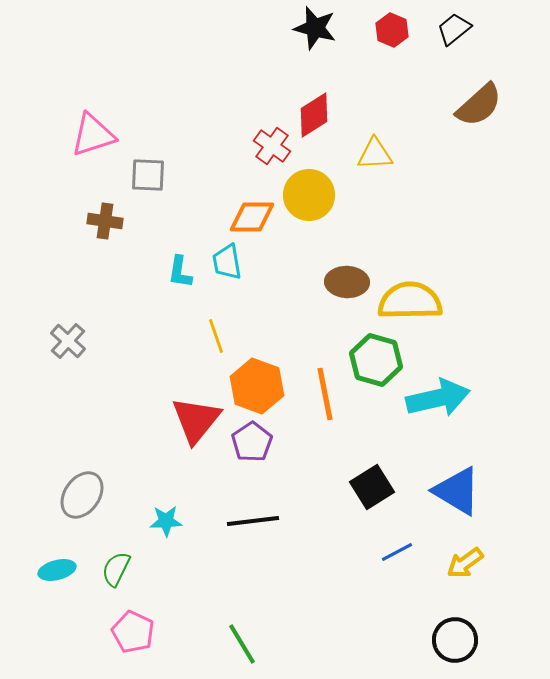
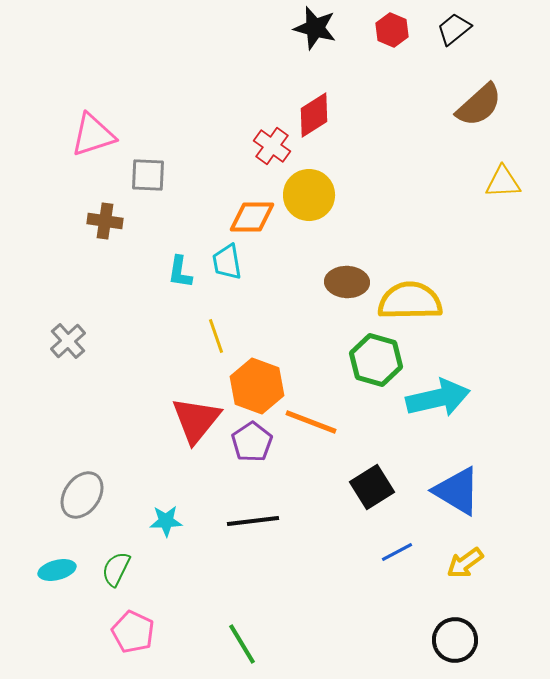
yellow triangle: moved 128 px right, 28 px down
gray cross: rotated 6 degrees clockwise
orange line: moved 14 px left, 28 px down; rotated 58 degrees counterclockwise
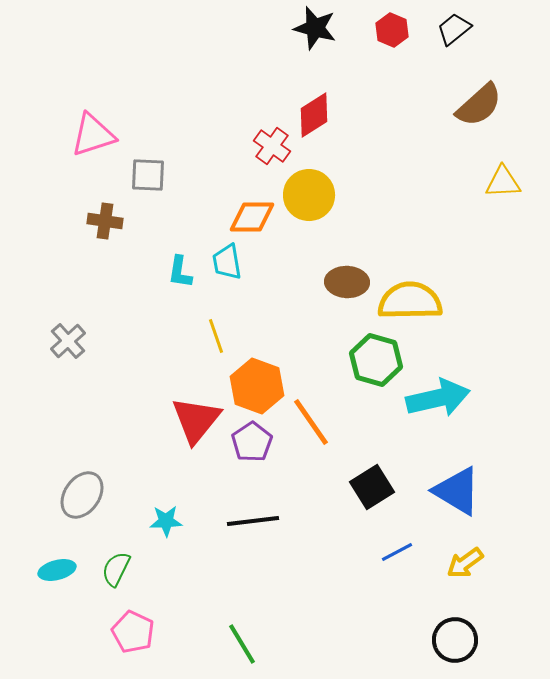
orange line: rotated 34 degrees clockwise
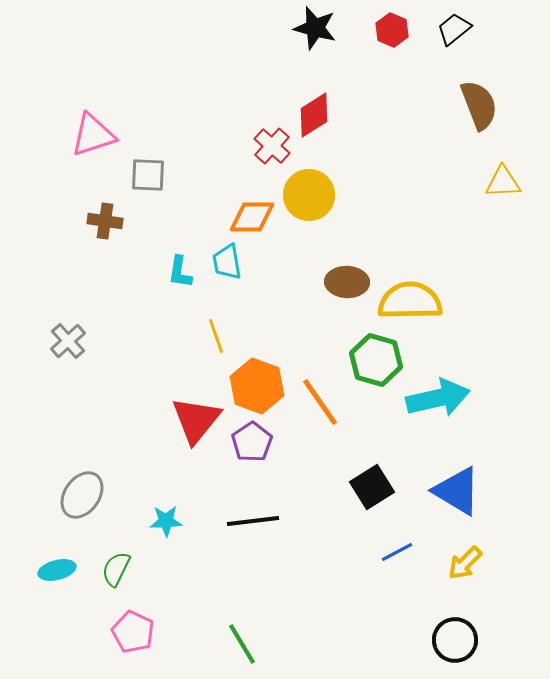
brown semicircle: rotated 69 degrees counterclockwise
red cross: rotated 6 degrees clockwise
orange line: moved 9 px right, 20 px up
yellow arrow: rotated 9 degrees counterclockwise
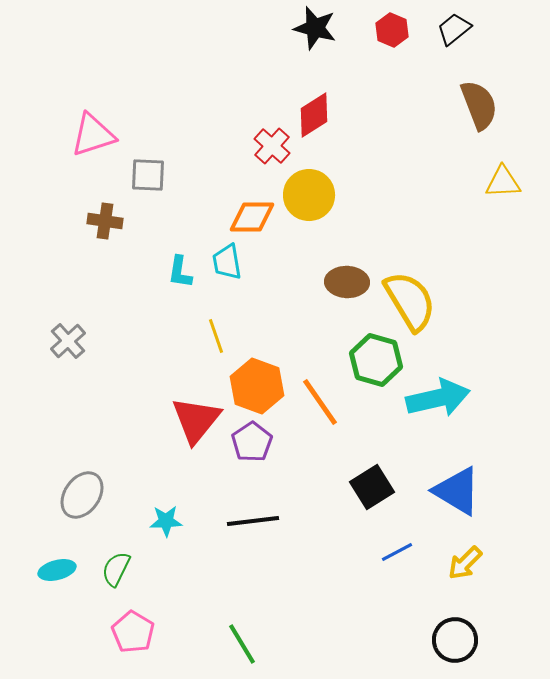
yellow semicircle: rotated 60 degrees clockwise
pink pentagon: rotated 6 degrees clockwise
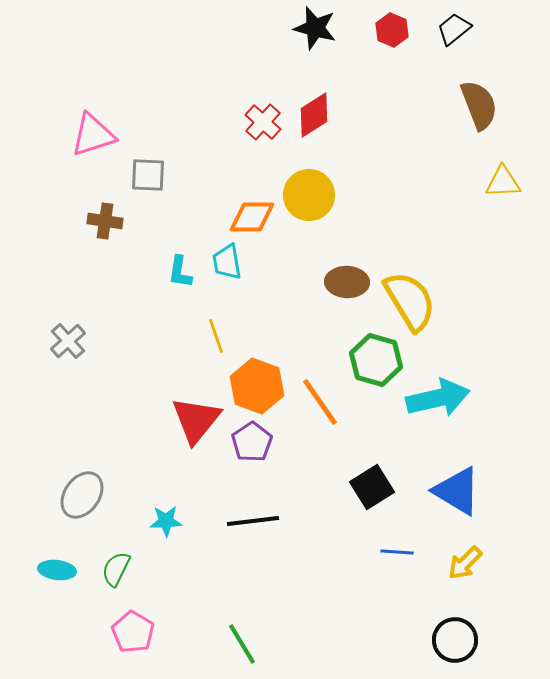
red cross: moved 9 px left, 24 px up
blue line: rotated 32 degrees clockwise
cyan ellipse: rotated 21 degrees clockwise
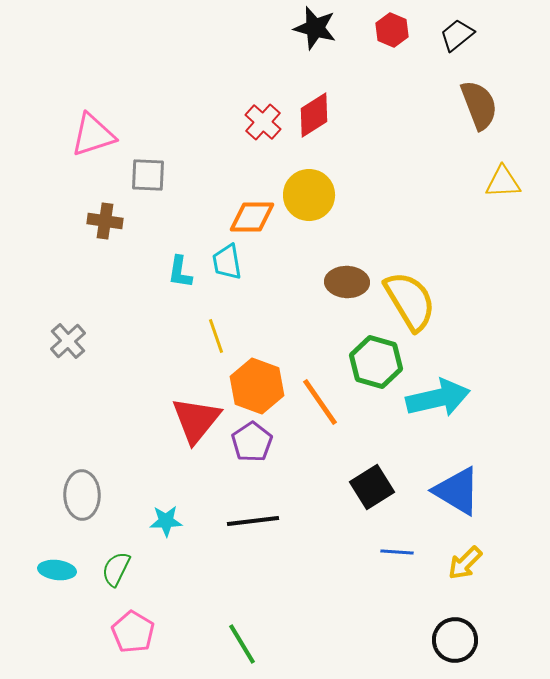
black trapezoid: moved 3 px right, 6 px down
green hexagon: moved 2 px down
gray ellipse: rotated 36 degrees counterclockwise
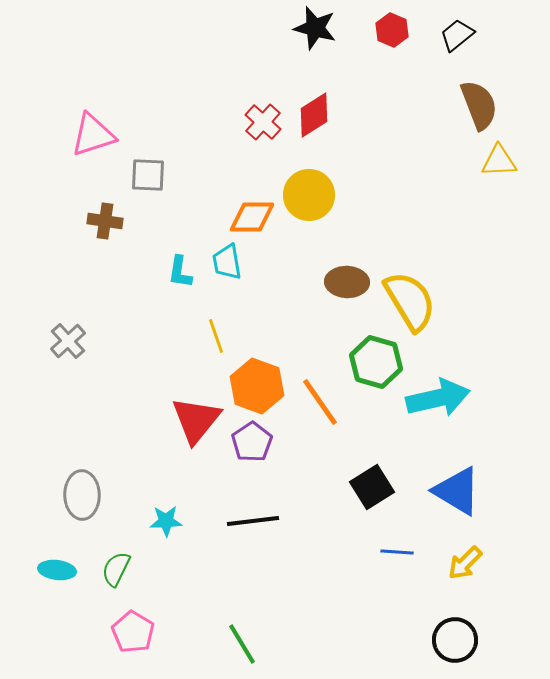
yellow triangle: moved 4 px left, 21 px up
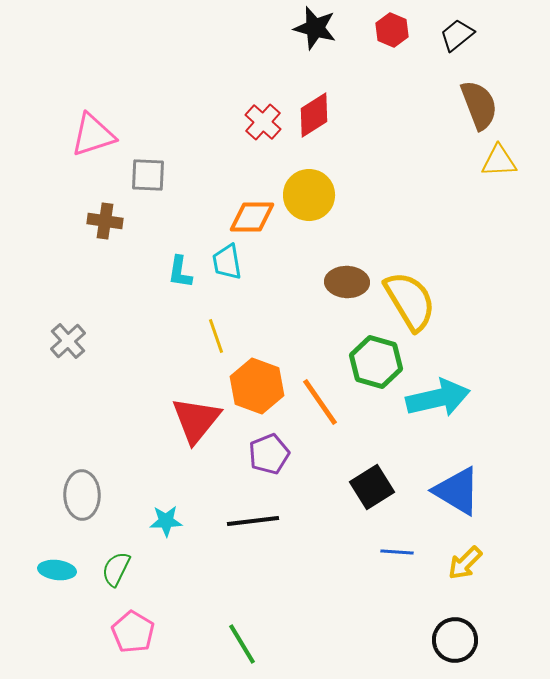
purple pentagon: moved 17 px right, 12 px down; rotated 12 degrees clockwise
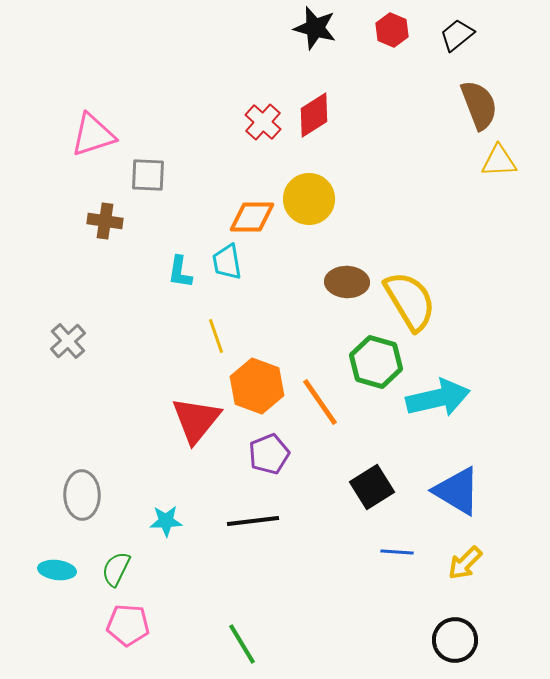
yellow circle: moved 4 px down
pink pentagon: moved 5 px left, 7 px up; rotated 27 degrees counterclockwise
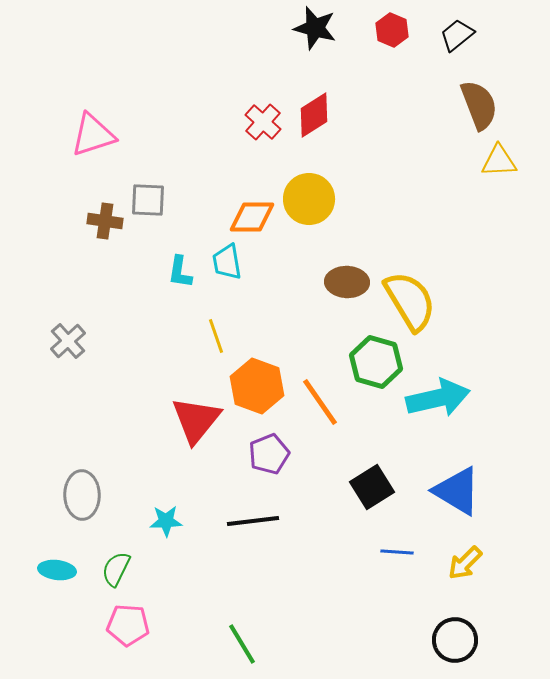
gray square: moved 25 px down
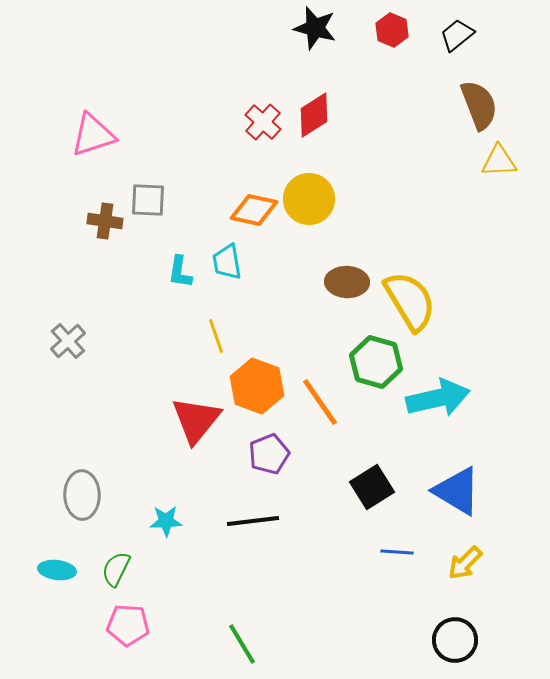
orange diamond: moved 2 px right, 7 px up; rotated 12 degrees clockwise
